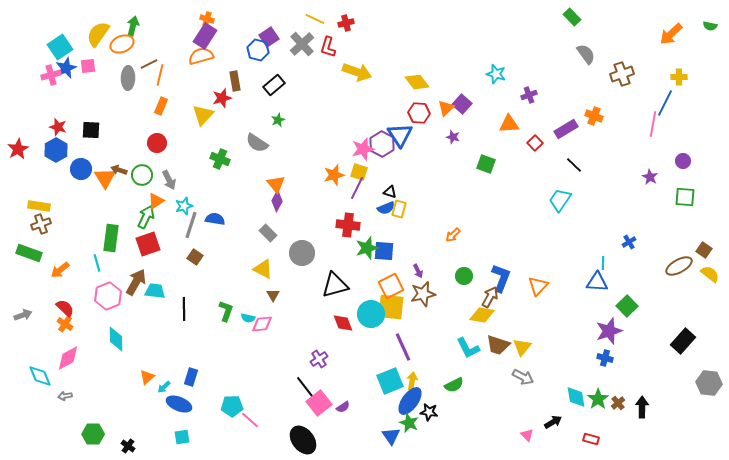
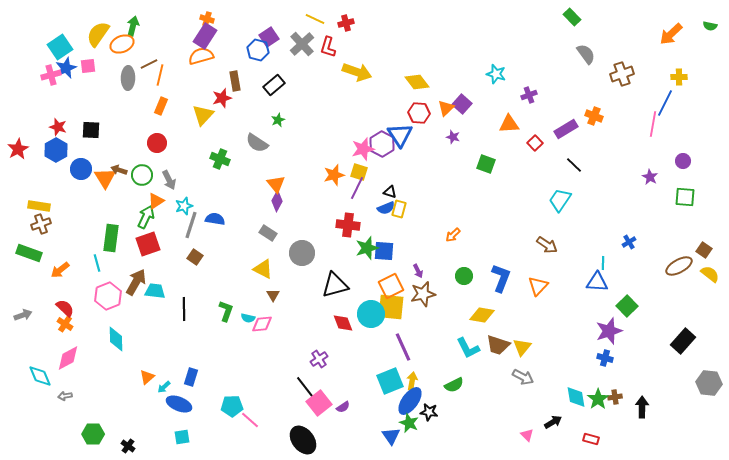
gray rectangle at (268, 233): rotated 12 degrees counterclockwise
brown arrow at (490, 297): moved 57 px right, 52 px up; rotated 95 degrees clockwise
brown cross at (618, 403): moved 3 px left, 6 px up; rotated 32 degrees clockwise
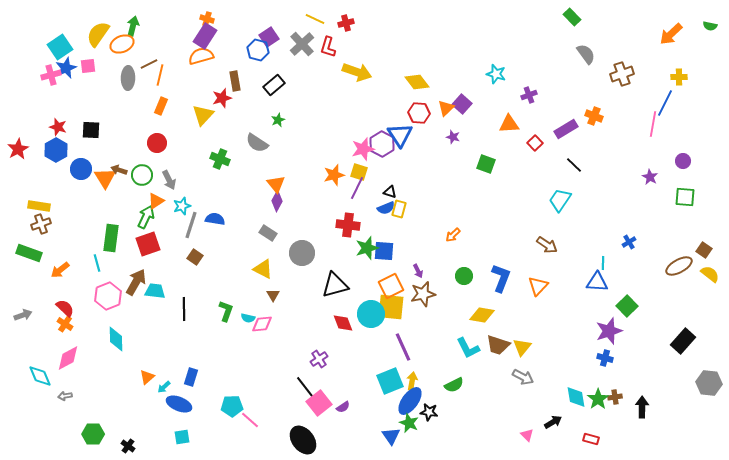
cyan star at (184, 206): moved 2 px left
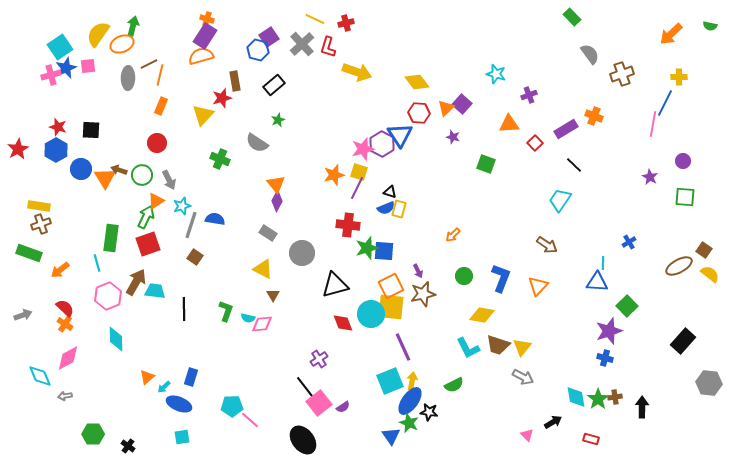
gray semicircle at (586, 54): moved 4 px right
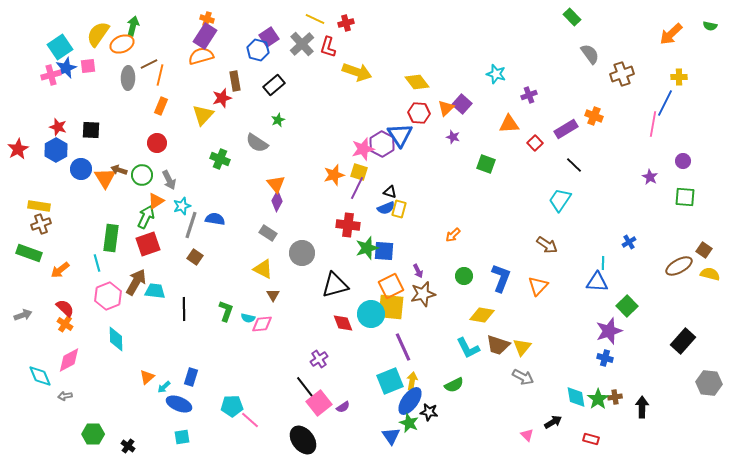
yellow semicircle at (710, 274): rotated 24 degrees counterclockwise
pink diamond at (68, 358): moved 1 px right, 2 px down
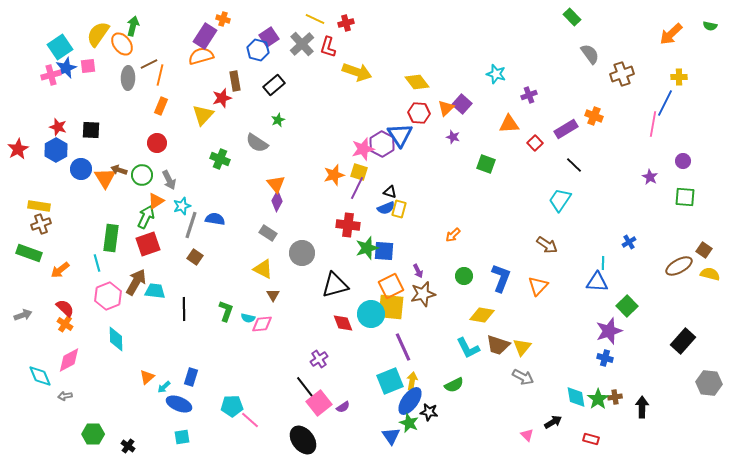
orange cross at (207, 19): moved 16 px right
orange ellipse at (122, 44): rotated 75 degrees clockwise
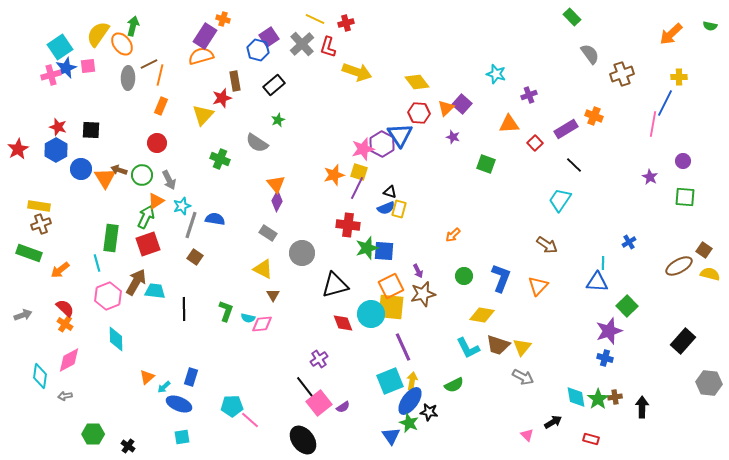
cyan diamond at (40, 376): rotated 30 degrees clockwise
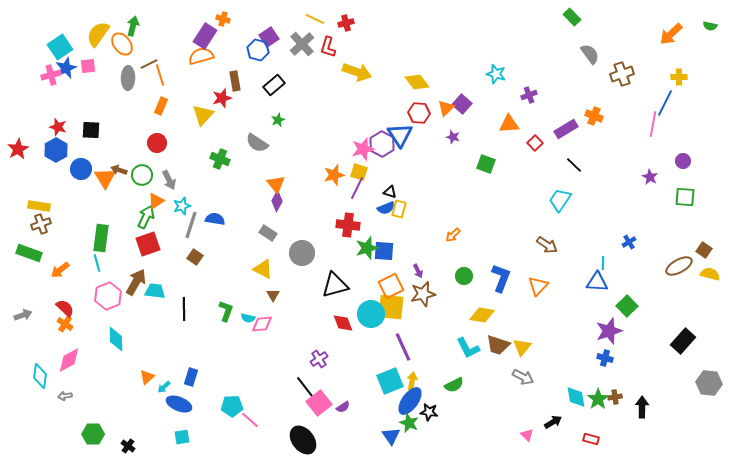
orange line at (160, 75): rotated 30 degrees counterclockwise
green rectangle at (111, 238): moved 10 px left
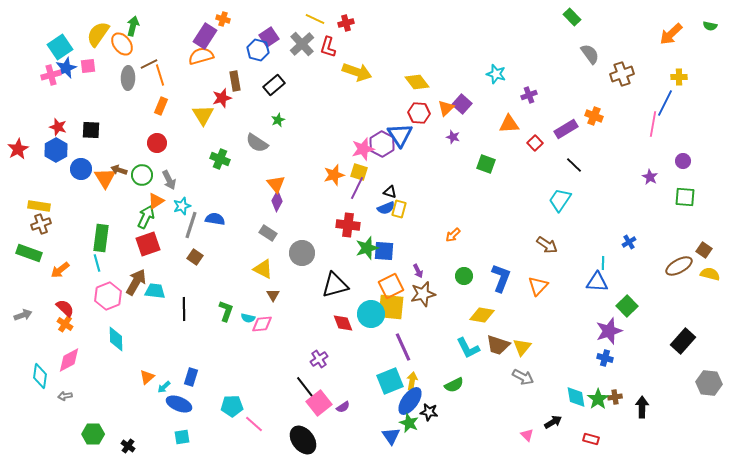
yellow triangle at (203, 115): rotated 15 degrees counterclockwise
pink line at (250, 420): moved 4 px right, 4 px down
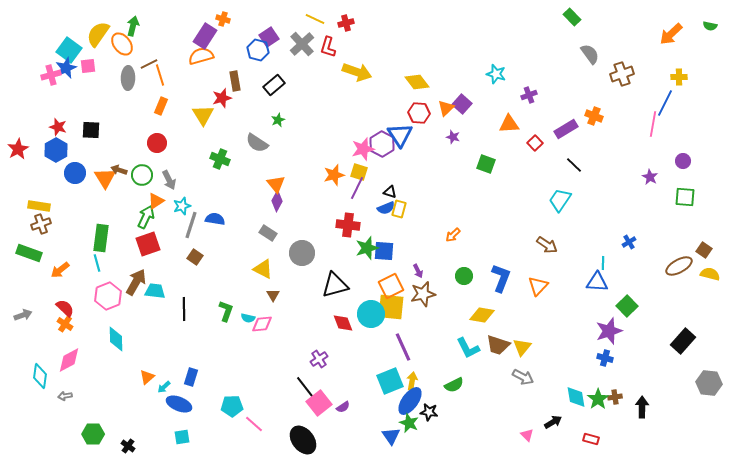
cyan square at (60, 47): moved 9 px right, 3 px down; rotated 20 degrees counterclockwise
blue circle at (81, 169): moved 6 px left, 4 px down
